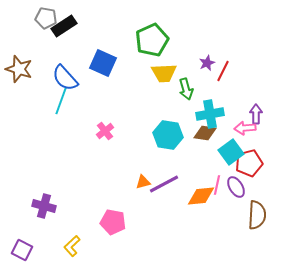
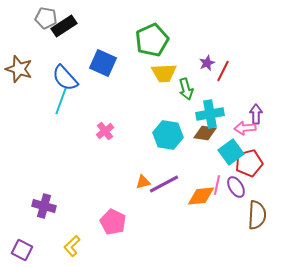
pink pentagon: rotated 15 degrees clockwise
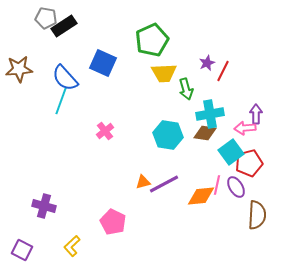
brown star: rotated 24 degrees counterclockwise
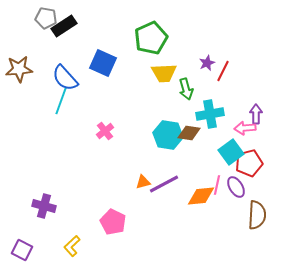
green pentagon: moved 1 px left, 2 px up
brown diamond: moved 16 px left
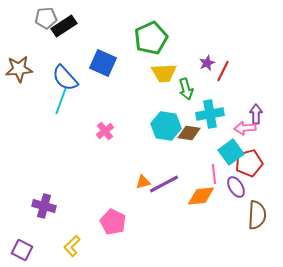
gray pentagon: rotated 15 degrees counterclockwise
cyan hexagon: moved 2 px left, 9 px up
pink line: moved 3 px left, 11 px up; rotated 18 degrees counterclockwise
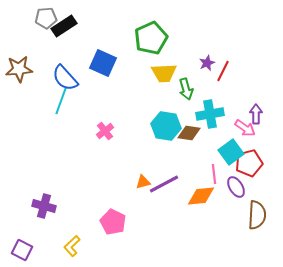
pink arrow: rotated 140 degrees counterclockwise
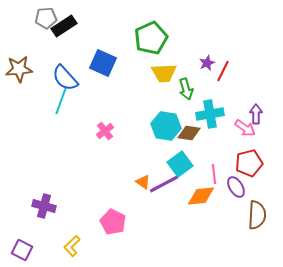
cyan square: moved 51 px left, 12 px down
orange triangle: rotated 49 degrees clockwise
